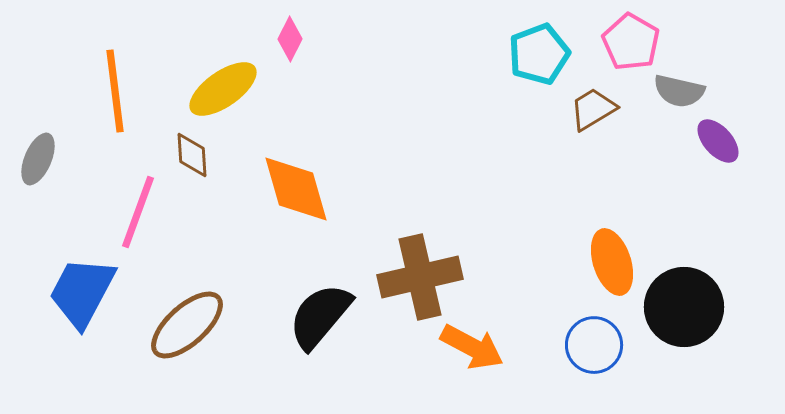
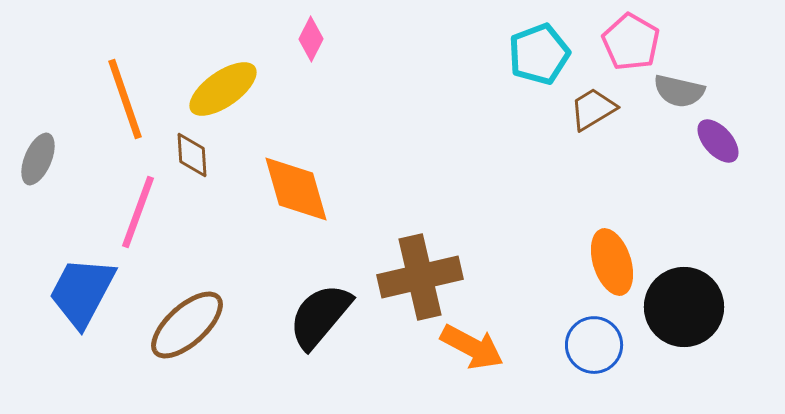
pink diamond: moved 21 px right
orange line: moved 10 px right, 8 px down; rotated 12 degrees counterclockwise
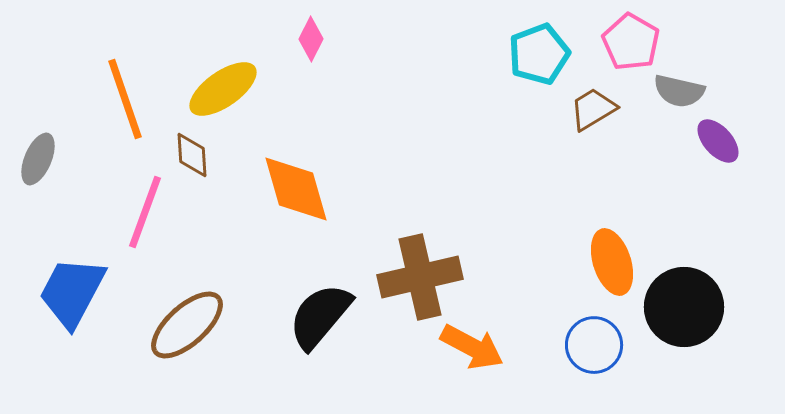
pink line: moved 7 px right
blue trapezoid: moved 10 px left
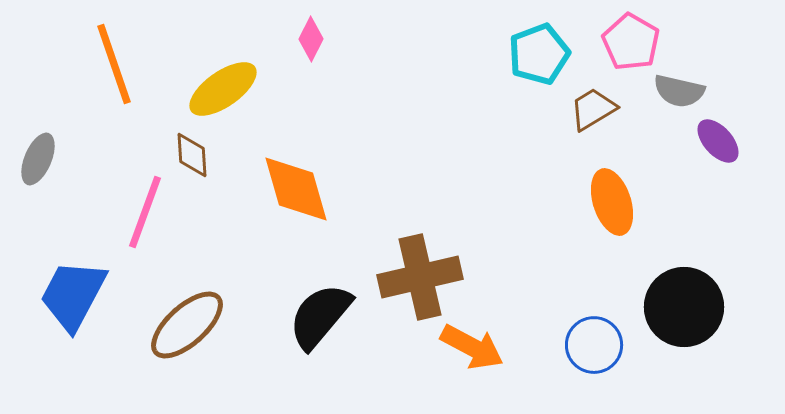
orange line: moved 11 px left, 35 px up
orange ellipse: moved 60 px up
blue trapezoid: moved 1 px right, 3 px down
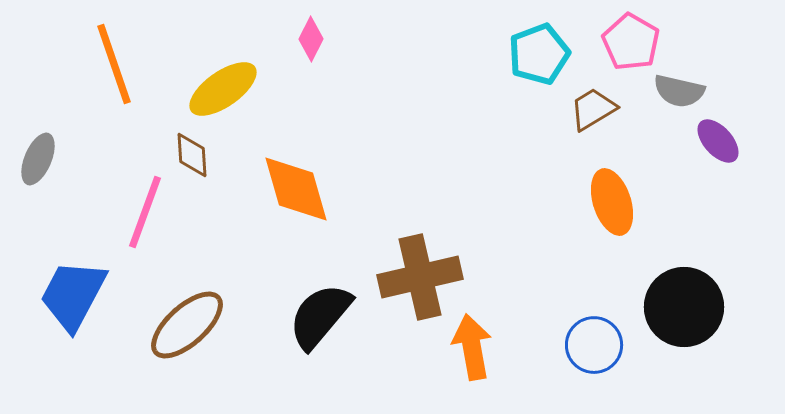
orange arrow: rotated 128 degrees counterclockwise
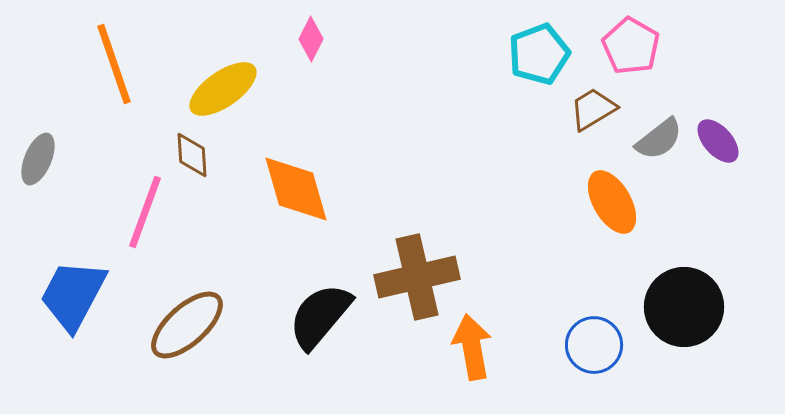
pink pentagon: moved 4 px down
gray semicircle: moved 20 px left, 48 px down; rotated 51 degrees counterclockwise
orange ellipse: rotated 12 degrees counterclockwise
brown cross: moved 3 px left
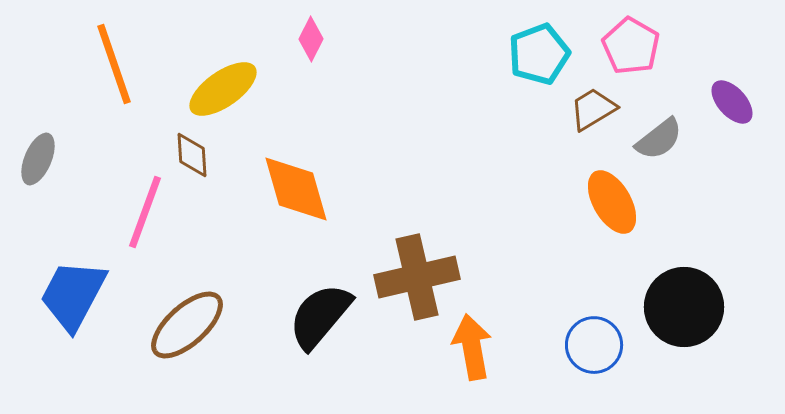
purple ellipse: moved 14 px right, 39 px up
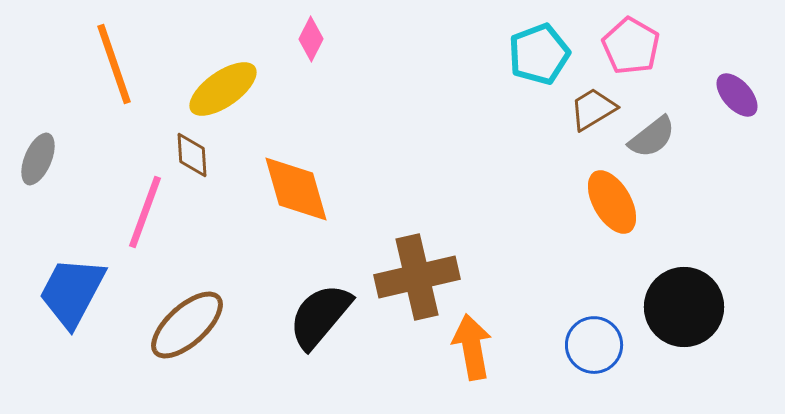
purple ellipse: moved 5 px right, 7 px up
gray semicircle: moved 7 px left, 2 px up
blue trapezoid: moved 1 px left, 3 px up
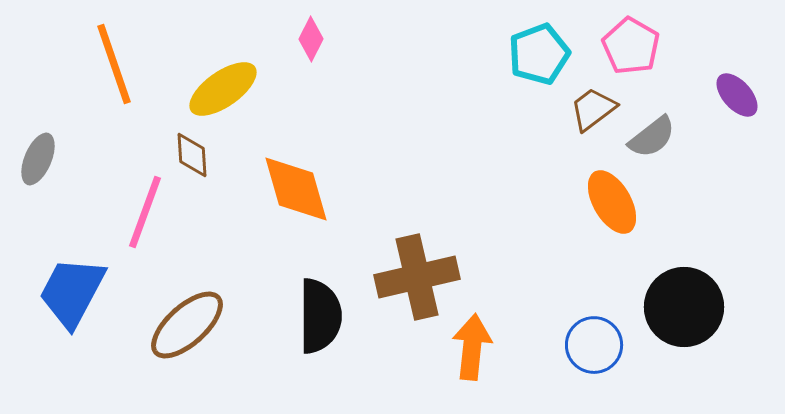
brown trapezoid: rotated 6 degrees counterclockwise
black semicircle: rotated 140 degrees clockwise
orange arrow: rotated 16 degrees clockwise
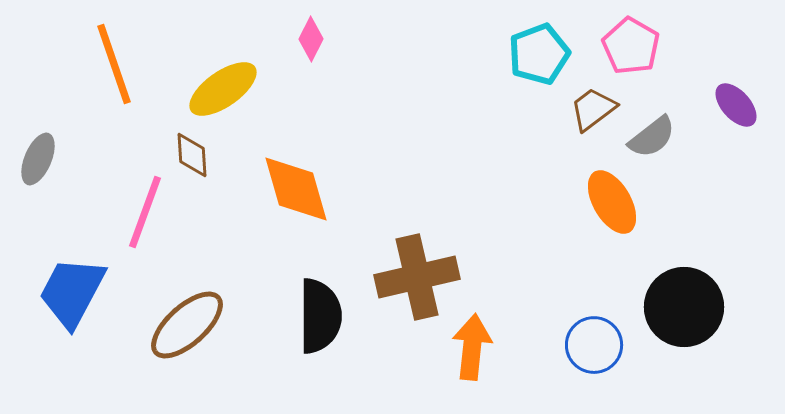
purple ellipse: moved 1 px left, 10 px down
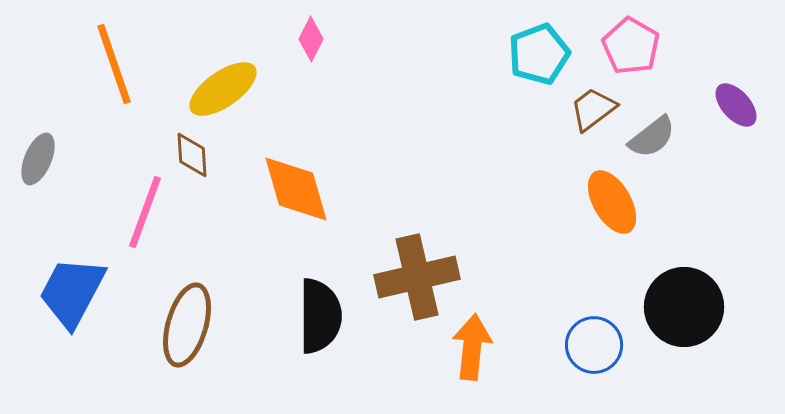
brown ellipse: rotated 32 degrees counterclockwise
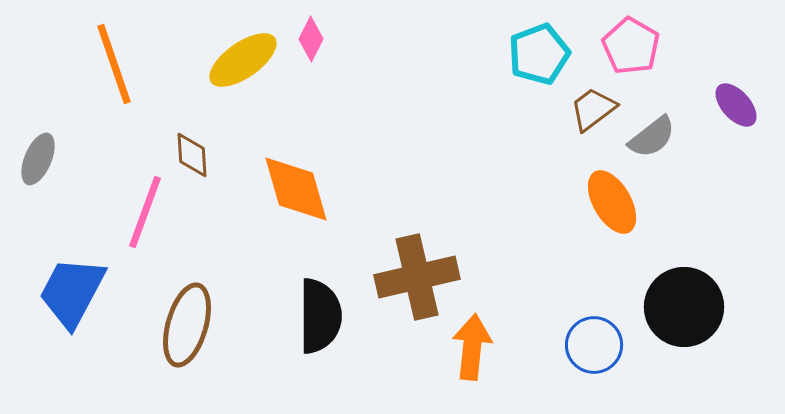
yellow ellipse: moved 20 px right, 29 px up
